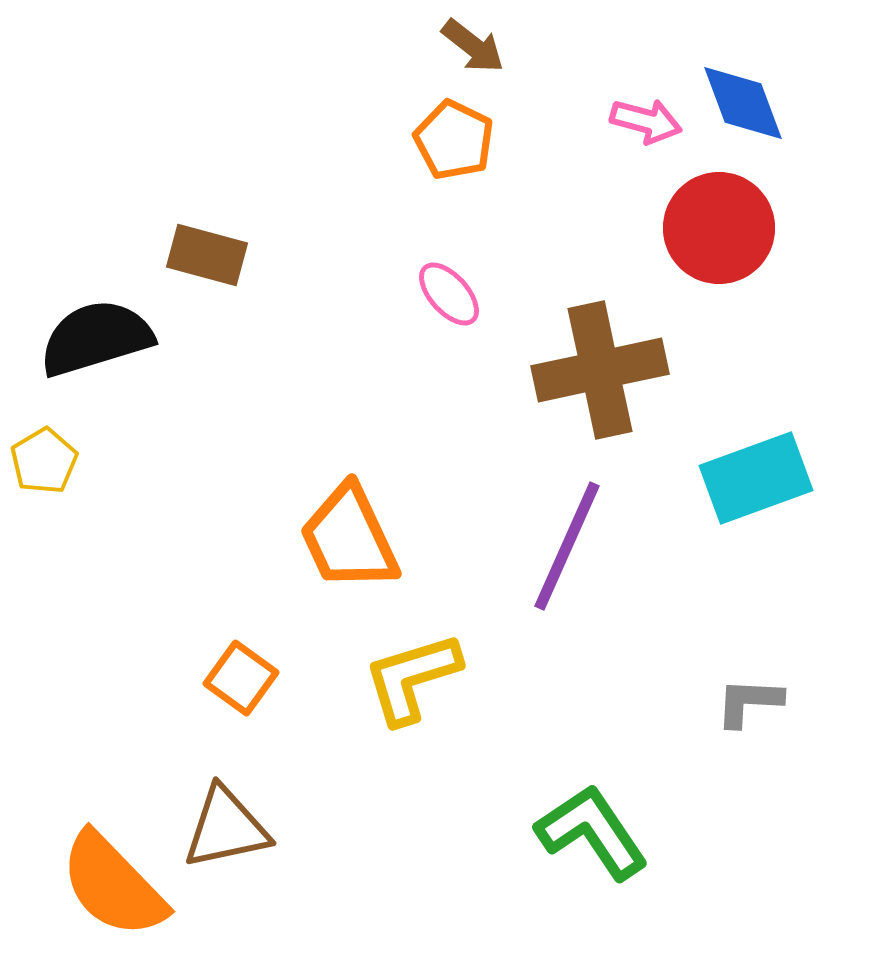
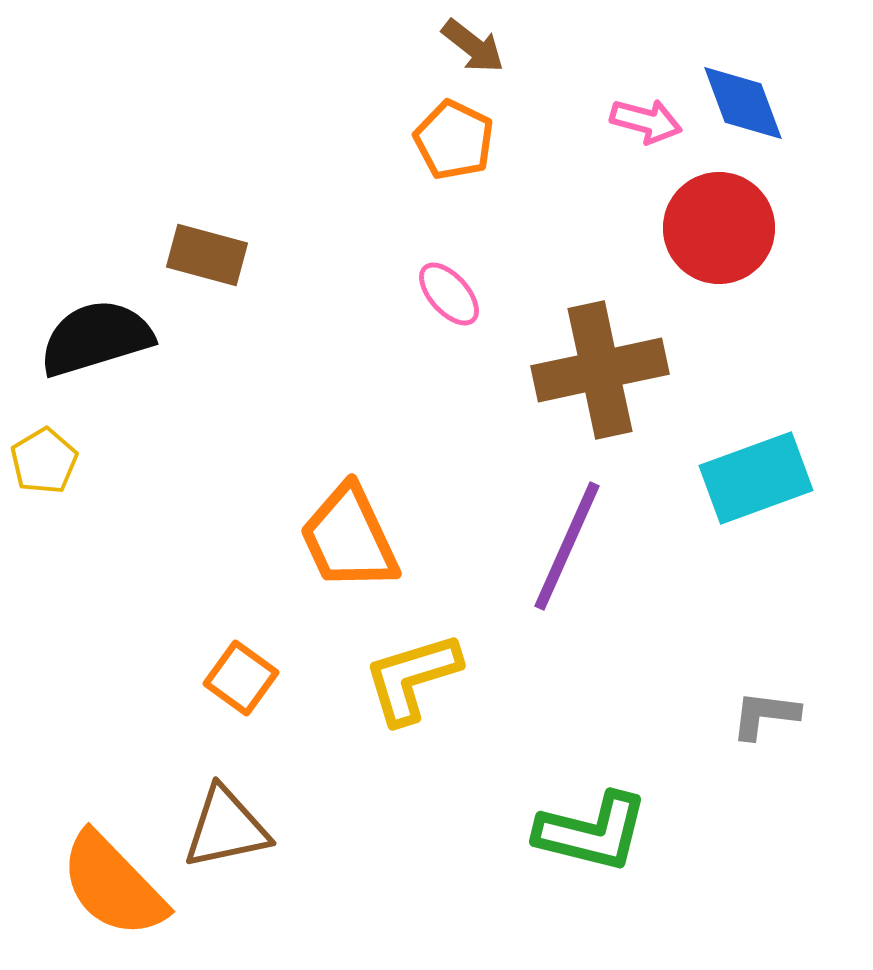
gray L-shape: moved 16 px right, 13 px down; rotated 4 degrees clockwise
green L-shape: rotated 138 degrees clockwise
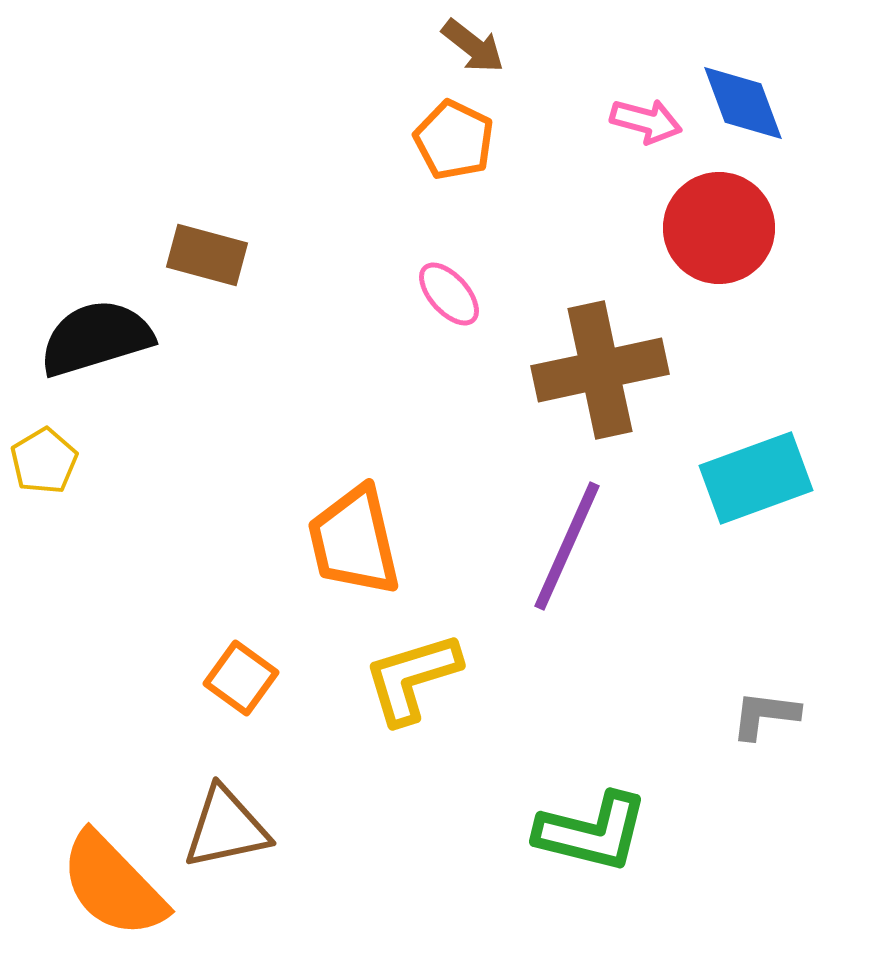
orange trapezoid: moved 5 px right, 3 px down; rotated 12 degrees clockwise
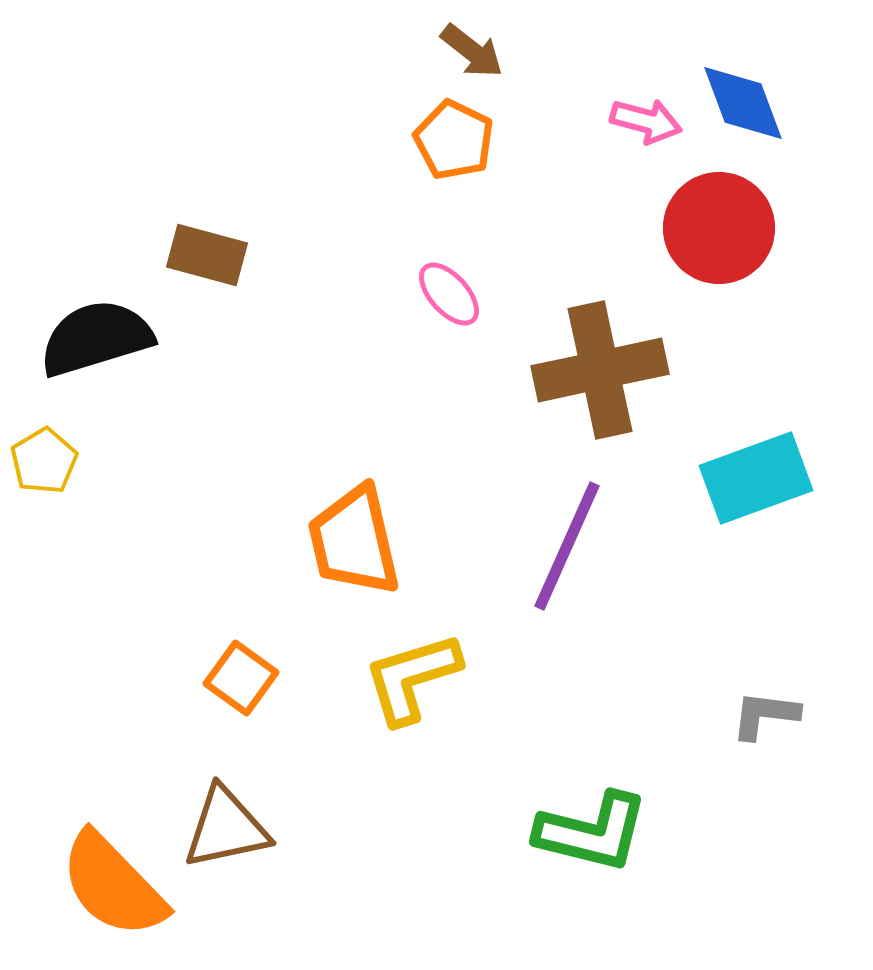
brown arrow: moved 1 px left, 5 px down
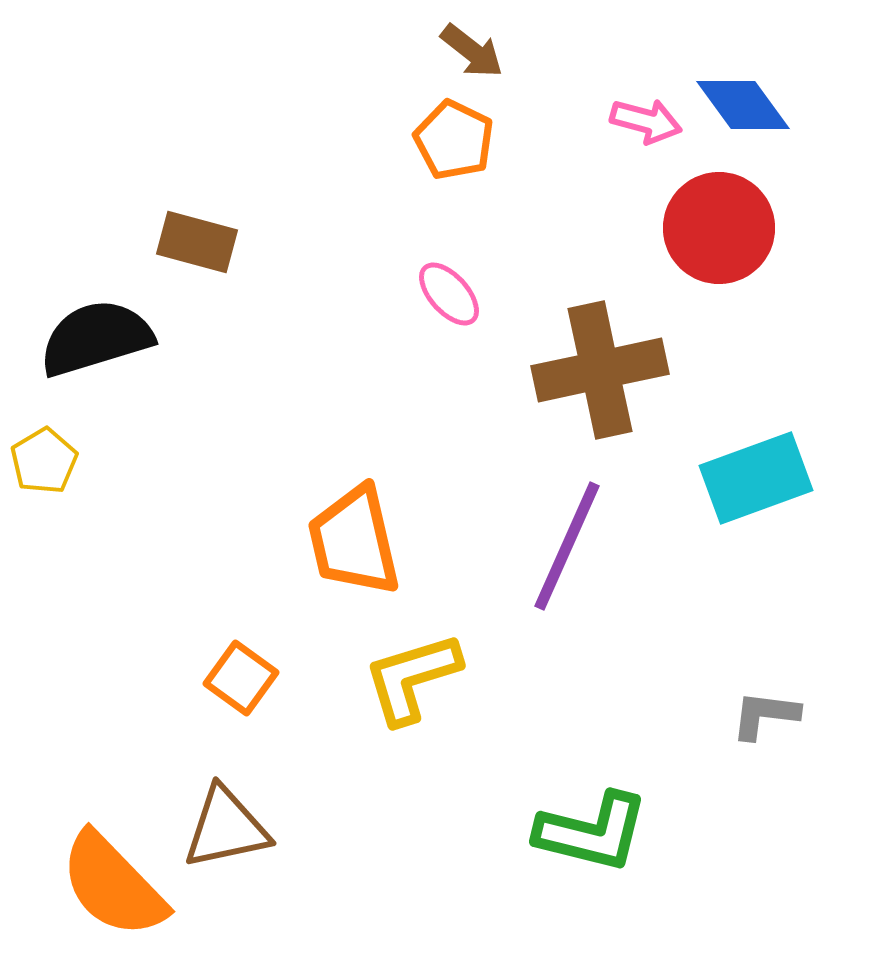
blue diamond: moved 2 px down; rotated 16 degrees counterclockwise
brown rectangle: moved 10 px left, 13 px up
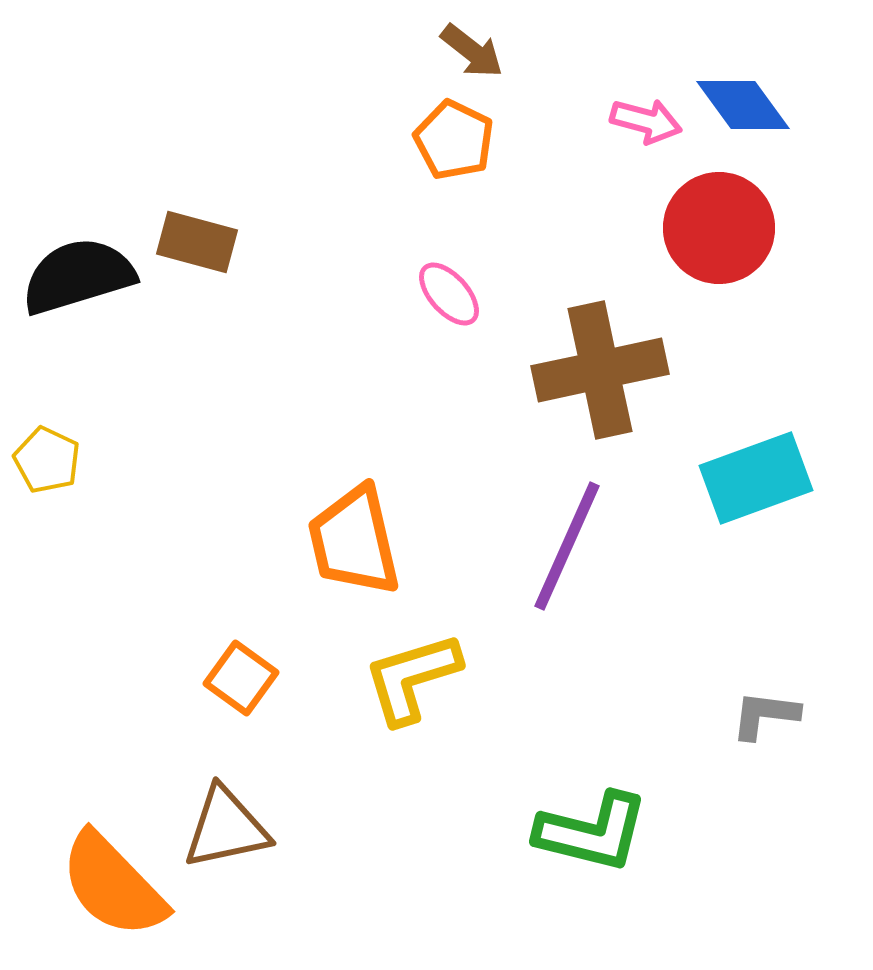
black semicircle: moved 18 px left, 62 px up
yellow pentagon: moved 3 px right, 1 px up; rotated 16 degrees counterclockwise
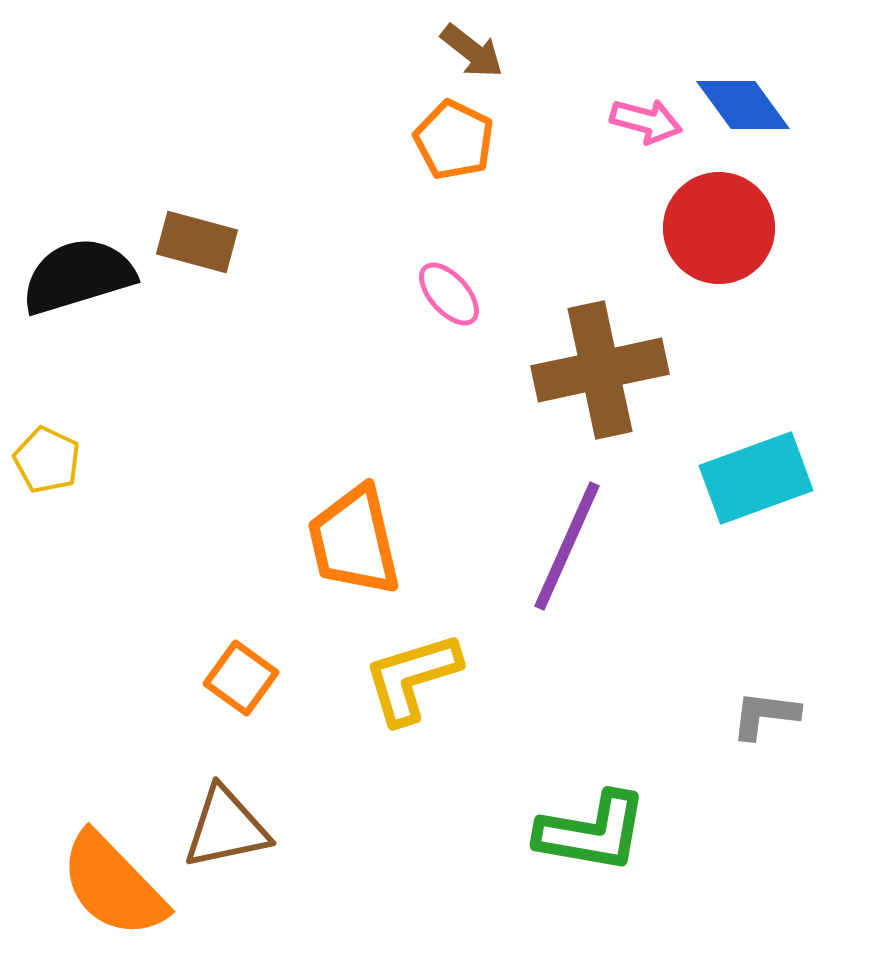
green L-shape: rotated 4 degrees counterclockwise
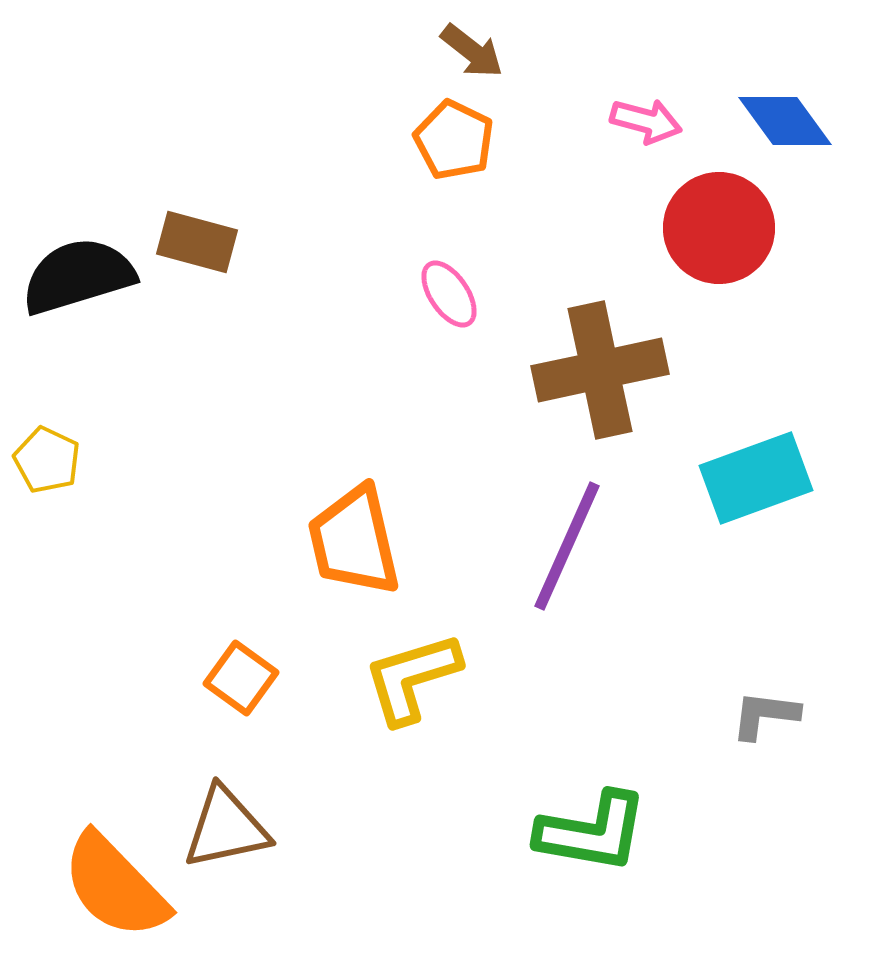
blue diamond: moved 42 px right, 16 px down
pink ellipse: rotated 8 degrees clockwise
orange semicircle: moved 2 px right, 1 px down
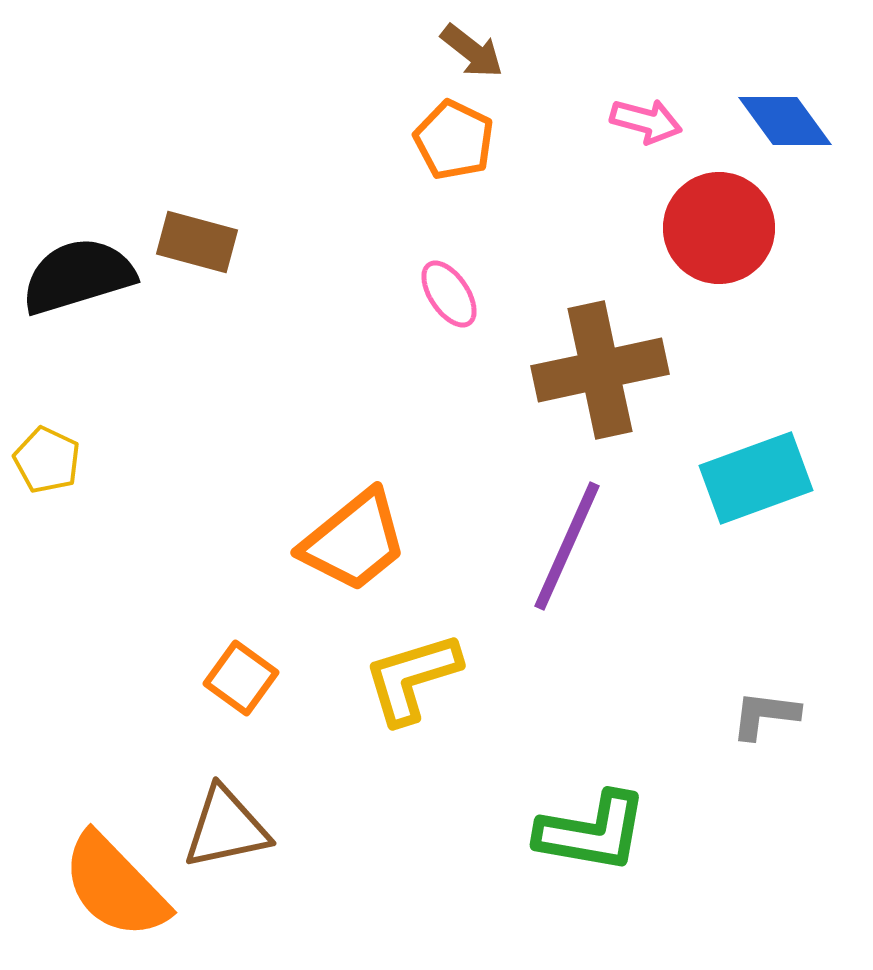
orange trapezoid: rotated 116 degrees counterclockwise
